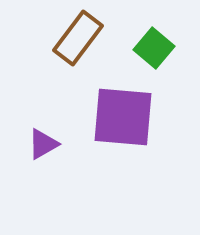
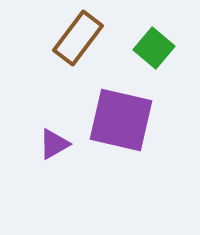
purple square: moved 2 px left, 3 px down; rotated 8 degrees clockwise
purple triangle: moved 11 px right
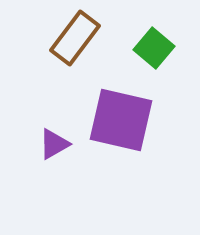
brown rectangle: moved 3 px left
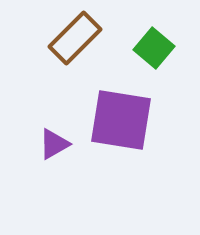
brown rectangle: rotated 8 degrees clockwise
purple square: rotated 4 degrees counterclockwise
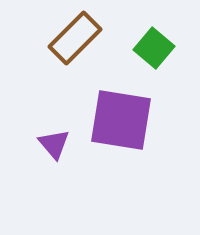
purple triangle: rotated 40 degrees counterclockwise
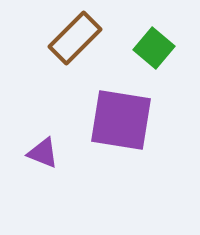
purple triangle: moved 11 px left, 9 px down; rotated 28 degrees counterclockwise
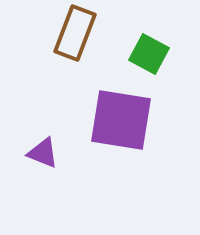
brown rectangle: moved 5 px up; rotated 24 degrees counterclockwise
green square: moved 5 px left, 6 px down; rotated 12 degrees counterclockwise
